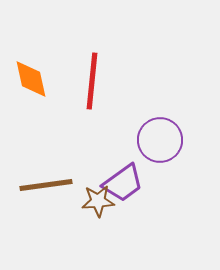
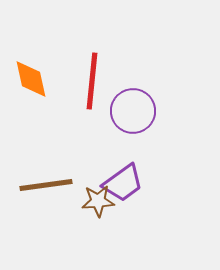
purple circle: moved 27 px left, 29 px up
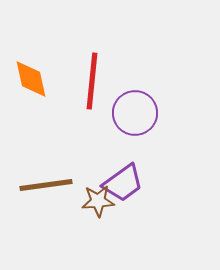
purple circle: moved 2 px right, 2 px down
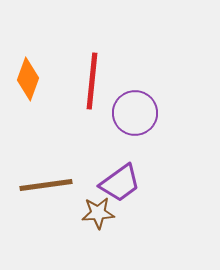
orange diamond: moved 3 px left; rotated 33 degrees clockwise
purple trapezoid: moved 3 px left
brown star: moved 12 px down
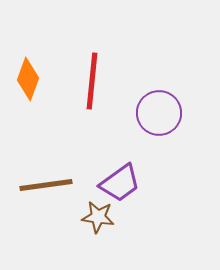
purple circle: moved 24 px right
brown star: moved 4 px down; rotated 12 degrees clockwise
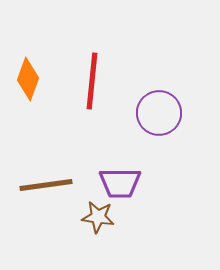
purple trapezoid: rotated 36 degrees clockwise
